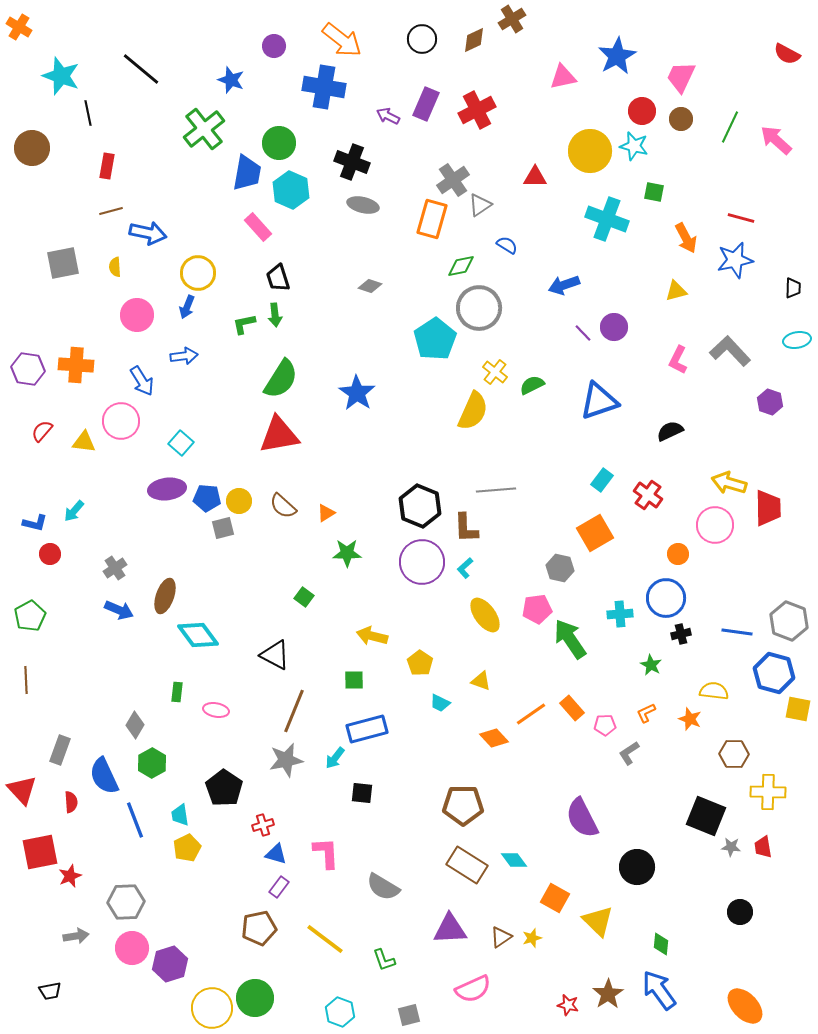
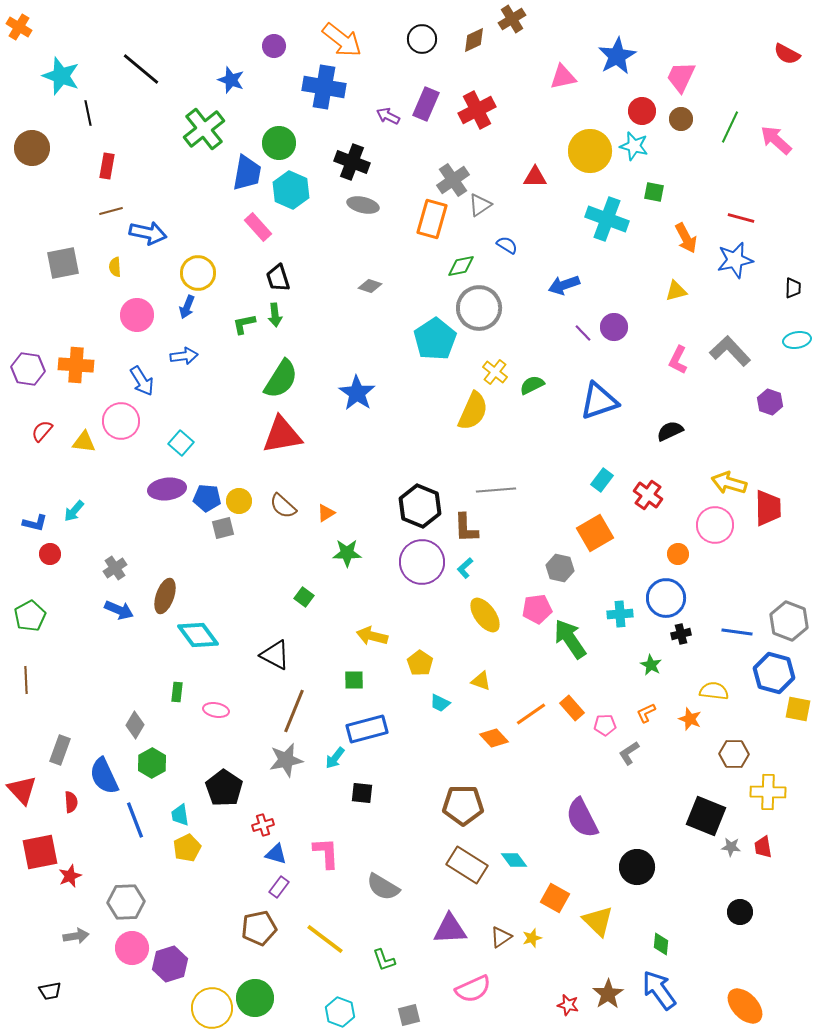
red triangle at (279, 435): moved 3 px right
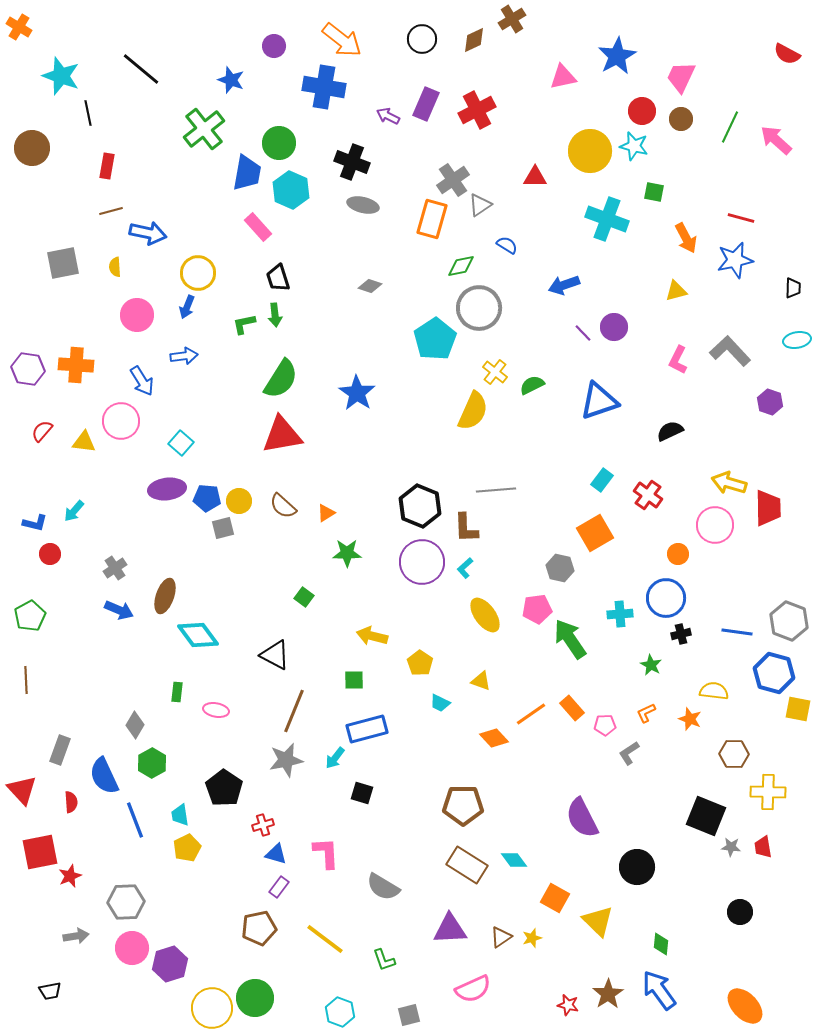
black square at (362, 793): rotated 10 degrees clockwise
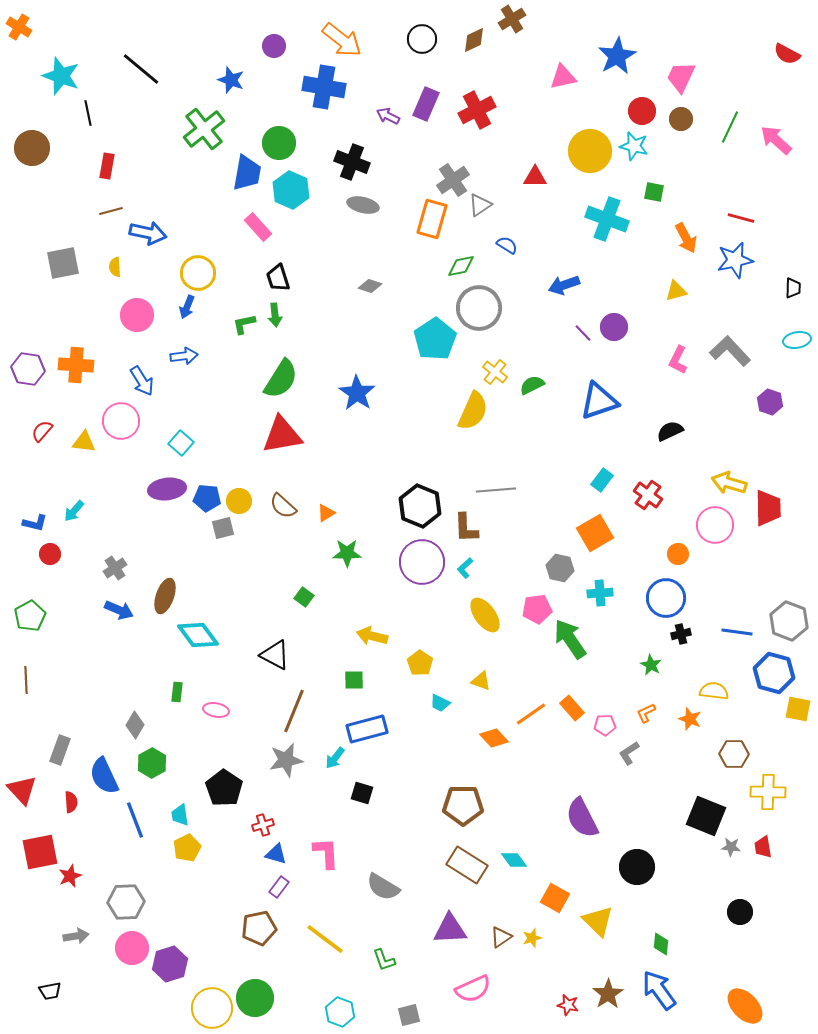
cyan cross at (620, 614): moved 20 px left, 21 px up
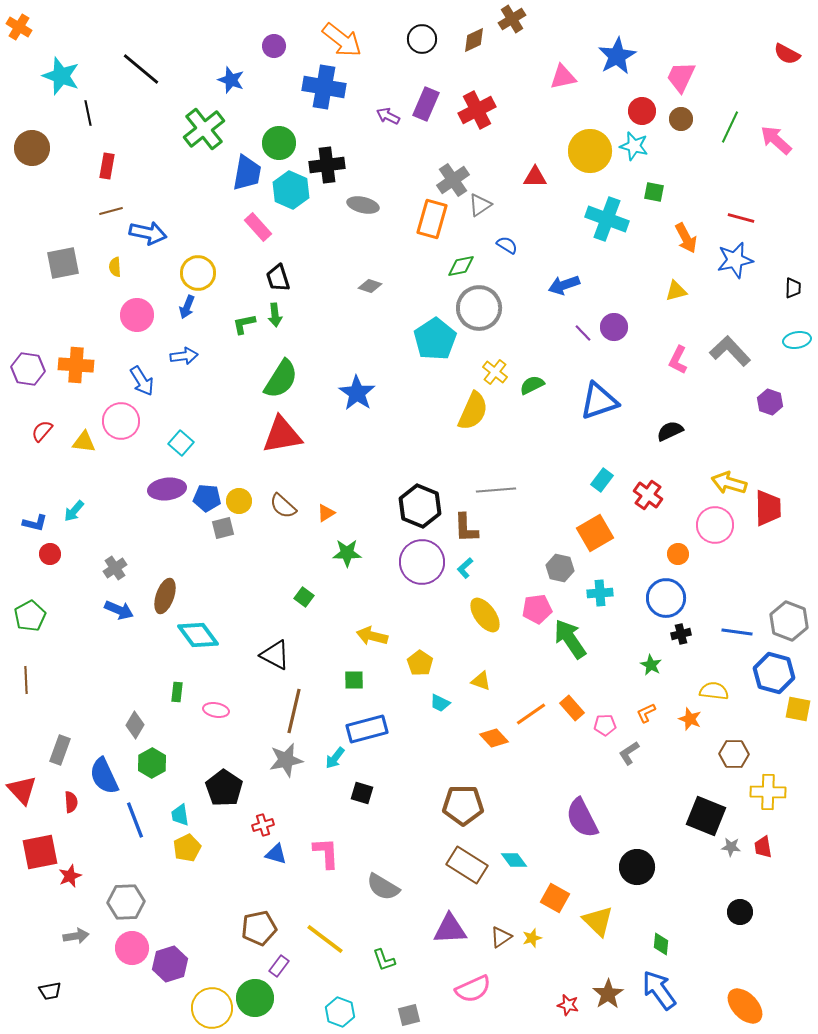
black cross at (352, 162): moved 25 px left, 3 px down; rotated 28 degrees counterclockwise
brown line at (294, 711): rotated 9 degrees counterclockwise
purple rectangle at (279, 887): moved 79 px down
